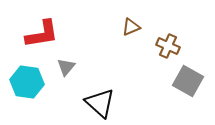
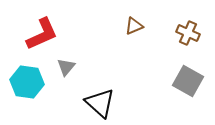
brown triangle: moved 3 px right, 1 px up
red L-shape: rotated 15 degrees counterclockwise
brown cross: moved 20 px right, 13 px up
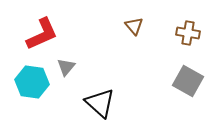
brown triangle: rotated 48 degrees counterclockwise
brown cross: rotated 15 degrees counterclockwise
cyan hexagon: moved 5 px right
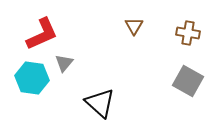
brown triangle: rotated 12 degrees clockwise
gray triangle: moved 2 px left, 4 px up
cyan hexagon: moved 4 px up
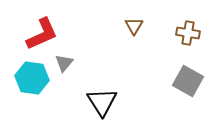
black triangle: moved 2 px right, 1 px up; rotated 16 degrees clockwise
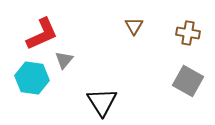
gray triangle: moved 3 px up
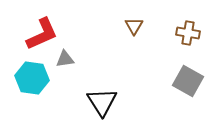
gray triangle: moved 1 px right, 1 px up; rotated 42 degrees clockwise
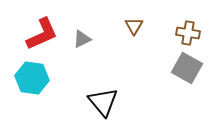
gray triangle: moved 17 px right, 20 px up; rotated 18 degrees counterclockwise
gray square: moved 1 px left, 13 px up
black triangle: moved 1 px right; rotated 8 degrees counterclockwise
